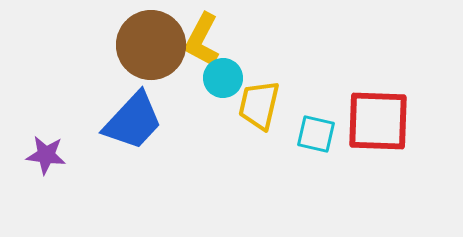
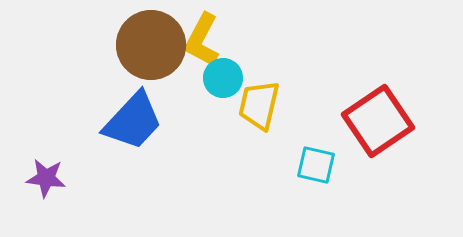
red square: rotated 36 degrees counterclockwise
cyan square: moved 31 px down
purple star: moved 23 px down
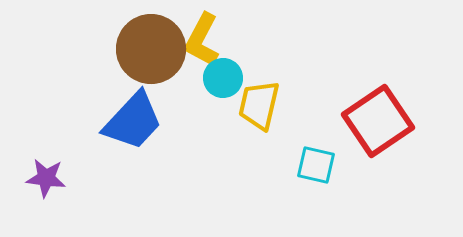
brown circle: moved 4 px down
